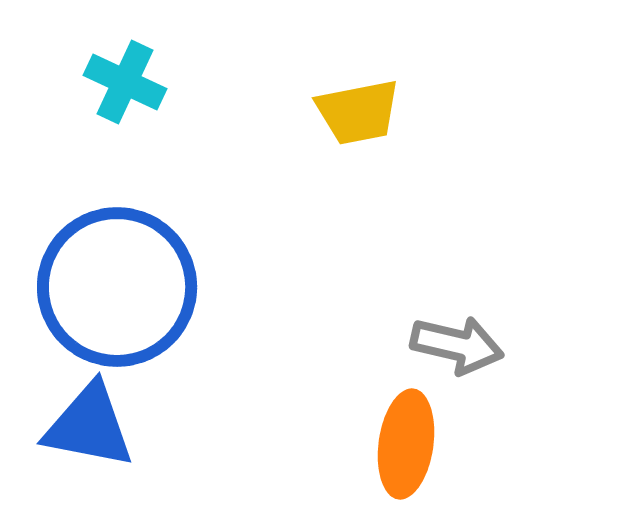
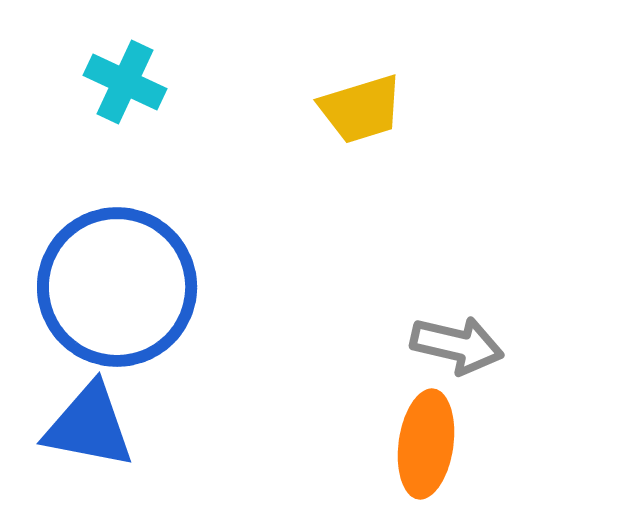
yellow trapezoid: moved 3 px right, 3 px up; rotated 6 degrees counterclockwise
orange ellipse: moved 20 px right
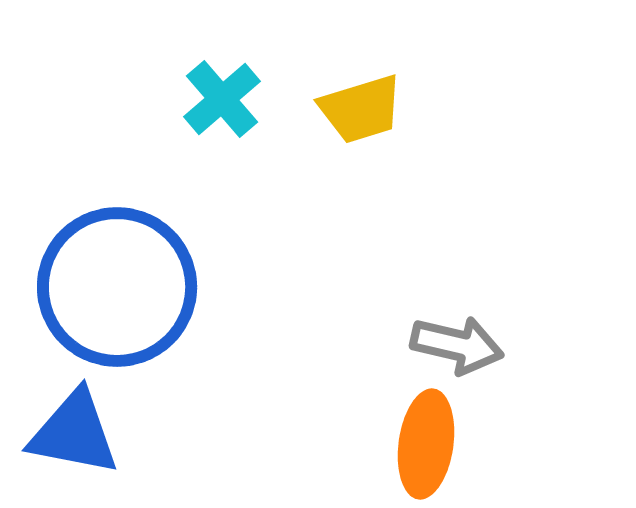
cyan cross: moved 97 px right, 17 px down; rotated 24 degrees clockwise
blue triangle: moved 15 px left, 7 px down
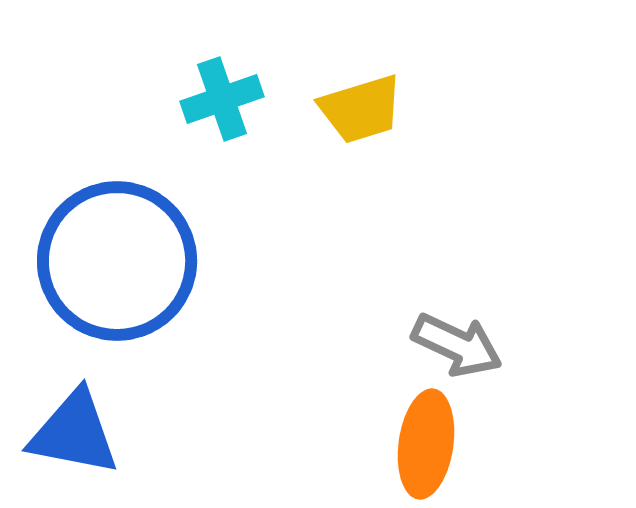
cyan cross: rotated 22 degrees clockwise
blue circle: moved 26 px up
gray arrow: rotated 12 degrees clockwise
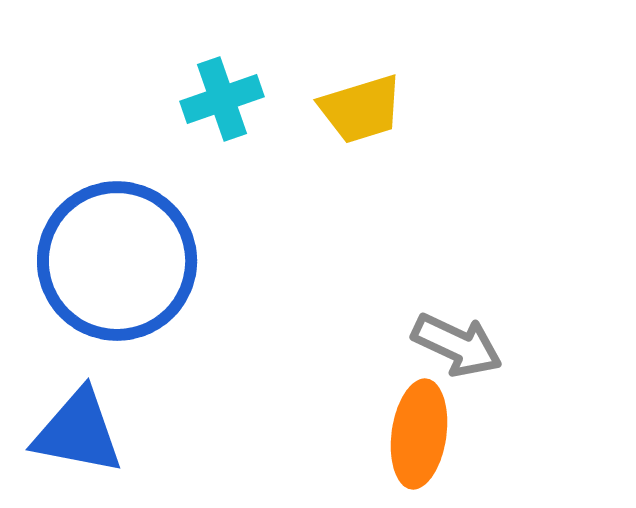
blue triangle: moved 4 px right, 1 px up
orange ellipse: moved 7 px left, 10 px up
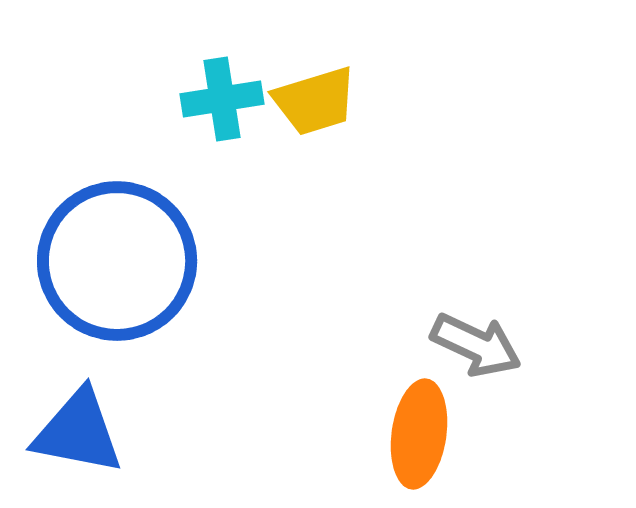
cyan cross: rotated 10 degrees clockwise
yellow trapezoid: moved 46 px left, 8 px up
gray arrow: moved 19 px right
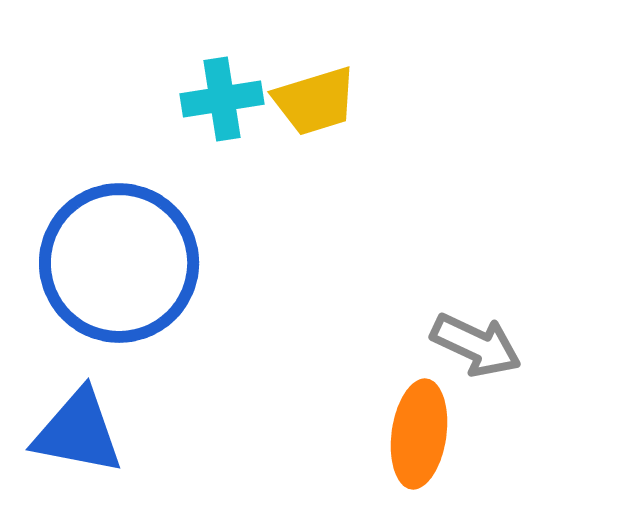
blue circle: moved 2 px right, 2 px down
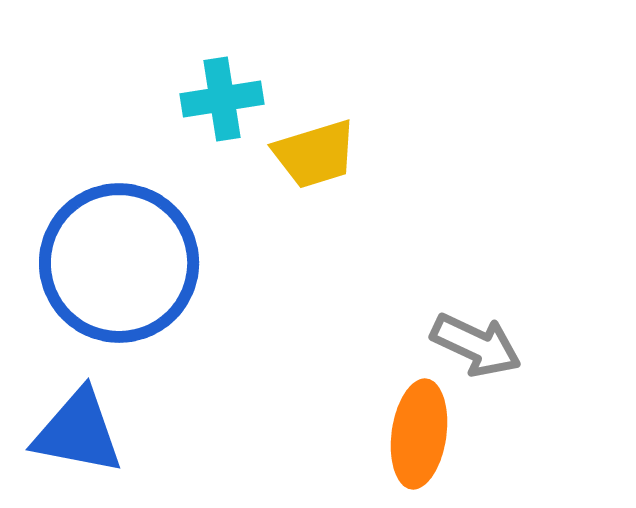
yellow trapezoid: moved 53 px down
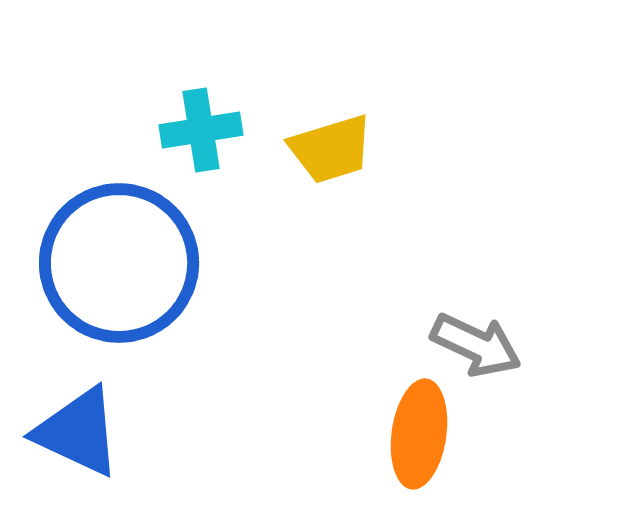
cyan cross: moved 21 px left, 31 px down
yellow trapezoid: moved 16 px right, 5 px up
blue triangle: rotated 14 degrees clockwise
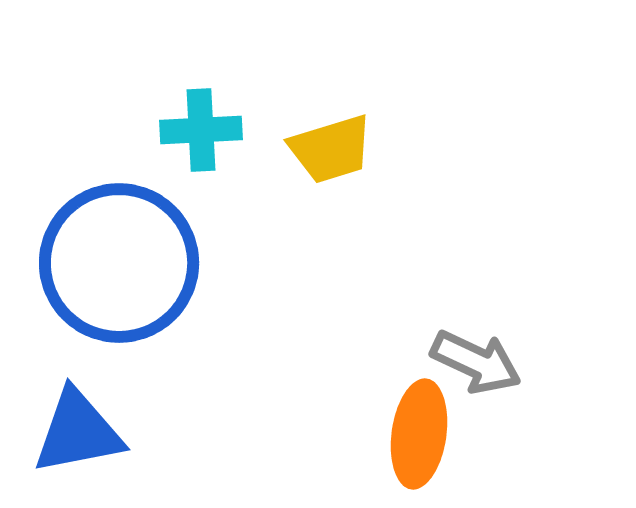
cyan cross: rotated 6 degrees clockwise
gray arrow: moved 17 px down
blue triangle: rotated 36 degrees counterclockwise
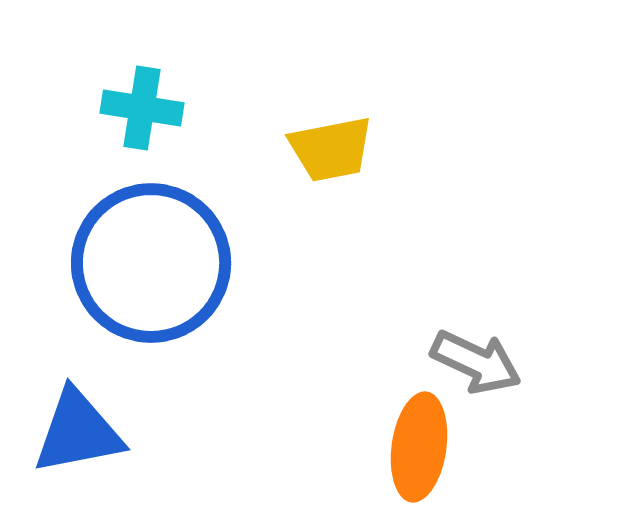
cyan cross: moved 59 px left, 22 px up; rotated 12 degrees clockwise
yellow trapezoid: rotated 6 degrees clockwise
blue circle: moved 32 px right
orange ellipse: moved 13 px down
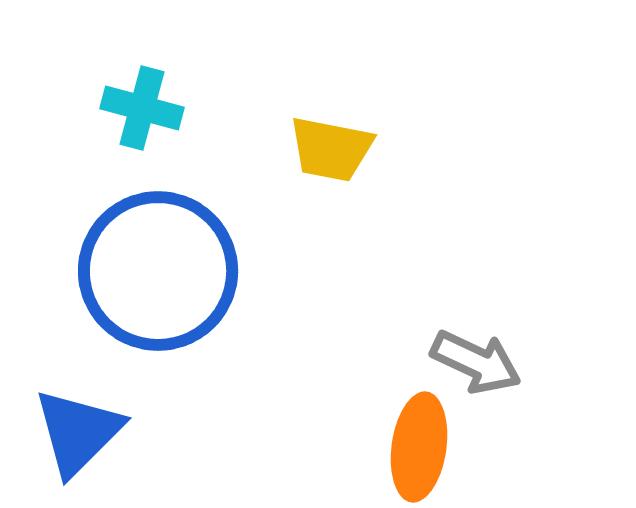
cyan cross: rotated 6 degrees clockwise
yellow trapezoid: rotated 22 degrees clockwise
blue circle: moved 7 px right, 8 px down
blue triangle: rotated 34 degrees counterclockwise
